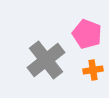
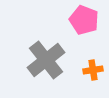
pink pentagon: moved 3 px left, 14 px up
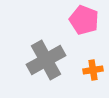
gray cross: rotated 9 degrees clockwise
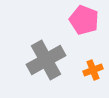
orange cross: rotated 12 degrees counterclockwise
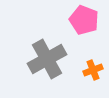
gray cross: moved 1 px right, 1 px up
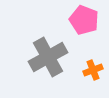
gray cross: moved 1 px right, 2 px up
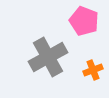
pink pentagon: moved 1 px down
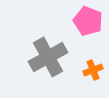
pink pentagon: moved 4 px right
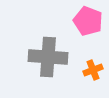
gray cross: rotated 33 degrees clockwise
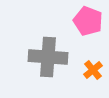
orange cross: rotated 18 degrees counterclockwise
